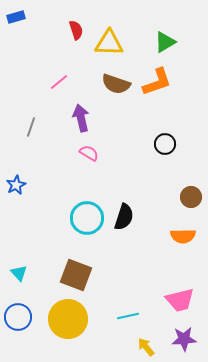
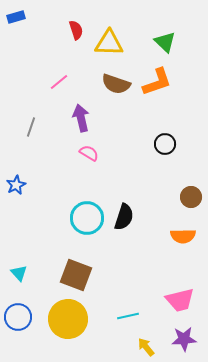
green triangle: rotated 45 degrees counterclockwise
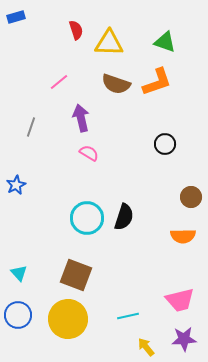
green triangle: rotated 25 degrees counterclockwise
blue circle: moved 2 px up
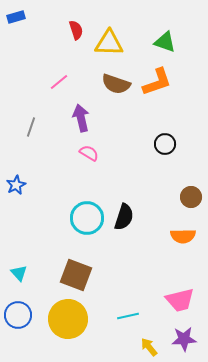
yellow arrow: moved 3 px right
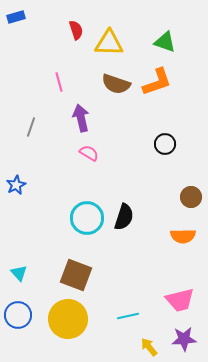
pink line: rotated 66 degrees counterclockwise
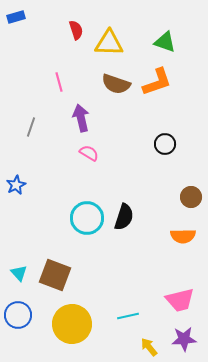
brown square: moved 21 px left
yellow circle: moved 4 px right, 5 px down
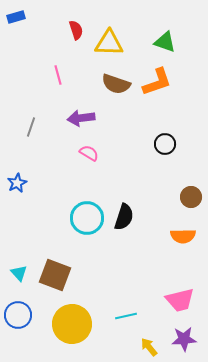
pink line: moved 1 px left, 7 px up
purple arrow: rotated 84 degrees counterclockwise
blue star: moved 1 px right, 2 px up
cyan line: moved 2 px left
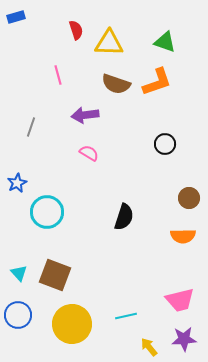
purple arrow: moved 4 px right, 3 px up
brown circle: moved 2 px left, 1 px down
cyan circle: moved 40 px left, 6 px up
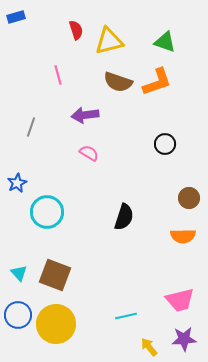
yellow triangle: moved 2 px up; rotated 16 degrees counterclockwise
brown semicircle: moved 2 px right, 2 px up
yellow circle: moved 16 px left
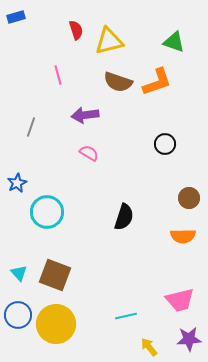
green triangle: moved 9 px right
purple star: moved 5 px right
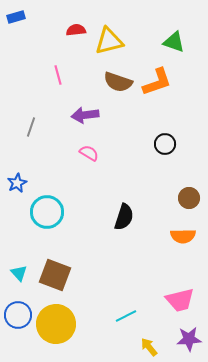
red semicircle: rotated 78 degrees counterclockwise
cyan line: rotated 15 degrees counterclockwise
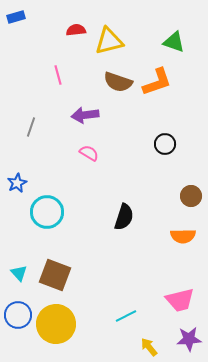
brown circle: moved 2 px right, 2 px up
